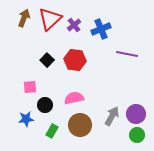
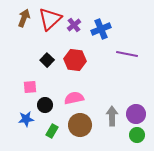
gray arrow: rotated 30 degrees counterclockwise
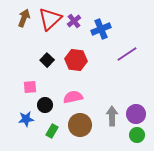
purple cross: moved 4 px up
purple line: rotated 45 degrees counterclockwise
red hexagon: moved 1 px right
pink semicircle: moved 1 px left, 1 px up
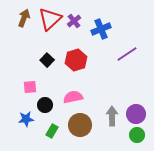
red hexagon: rotated 25 degrees counterclockwise
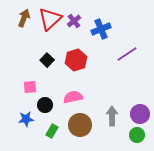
purple circle: moved 4 px right
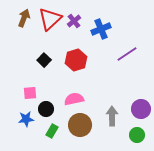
black square: moved 3 px left
pink square: moved 6 px down
pink semicircle: moved 1 px right, 2 px down
black circle: moved 1 px right, 4 px down
purple circle: moved 1 px right, 5 px up
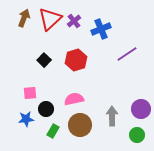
green rectangle: moved 1 px right
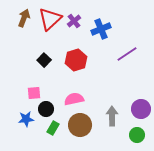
pink square: moved 4 px right
green rectangle: moved 3 px up
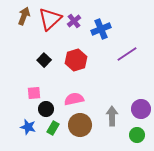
brown arrow: moved 2 px up
blue star: moved 2 px right, 8 px down; rotated 21 degrees clockwise
